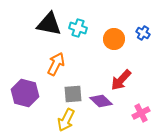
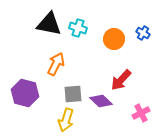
yellow arrow: rotated 10 degrees counterclockwise
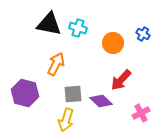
blue cross: moved 1 px down
orange circle: moved 1 px left, 4 px down
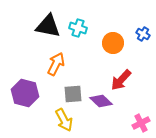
black triangle: moved 1 px left, 2 px down
pink cross: moved 10 px down
yellow arrow: moved 2 px left; rotated 45 degrees counterclockwise
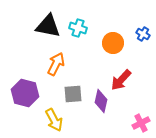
purple diamond: rotated 60 degrees clockwise
yellow arrow: moved 10 px left
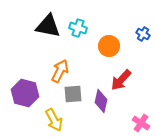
orange circle: moved 4 px left, 3 px down
orange arrow: moved 4 px right, 7 px down
pink cross: rotated 30 degrees counterclockwise
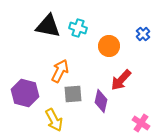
blue cross: rotated 16 degrees clockwise
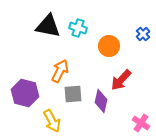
yellow arrow: moved 2 px left, 1 px down
